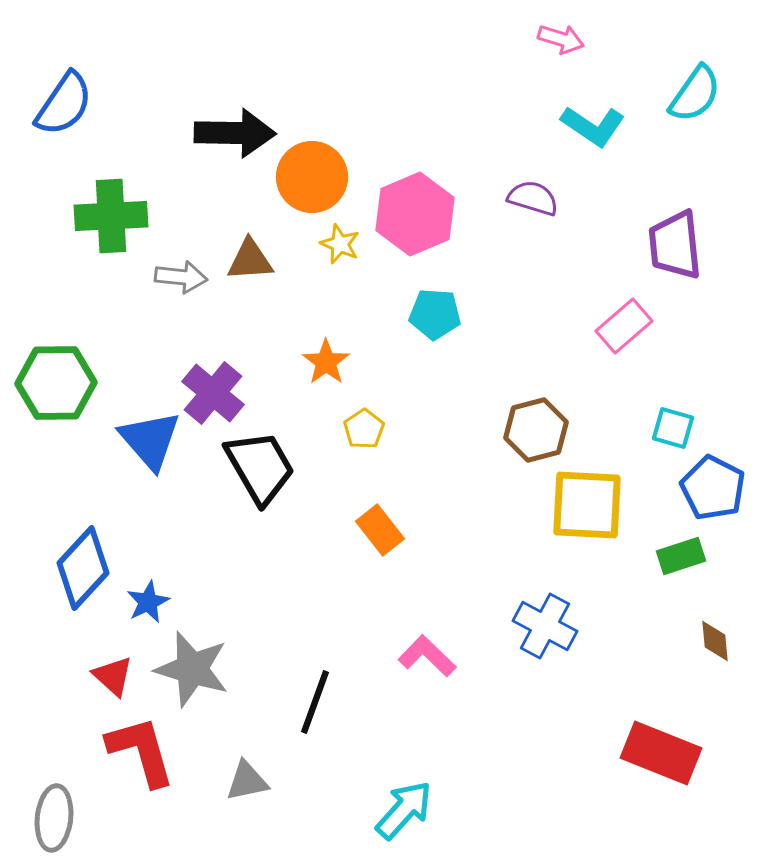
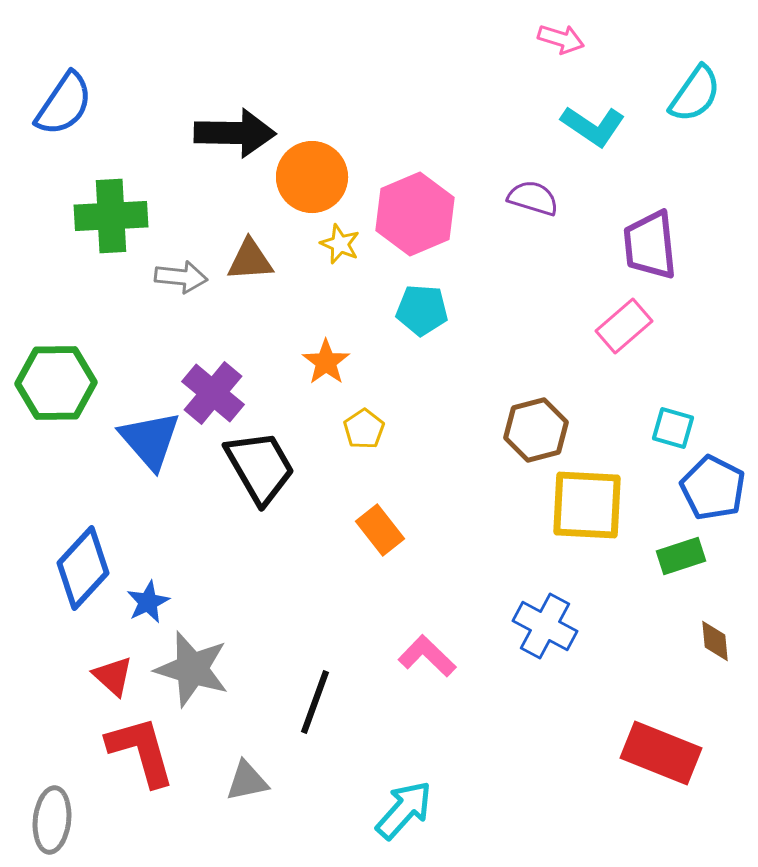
purple trapezoid: moved 25 px left
cyan pentagon: moved 13 px left, 4 px up
gray ellipse: moved 2 px left, 2 px down
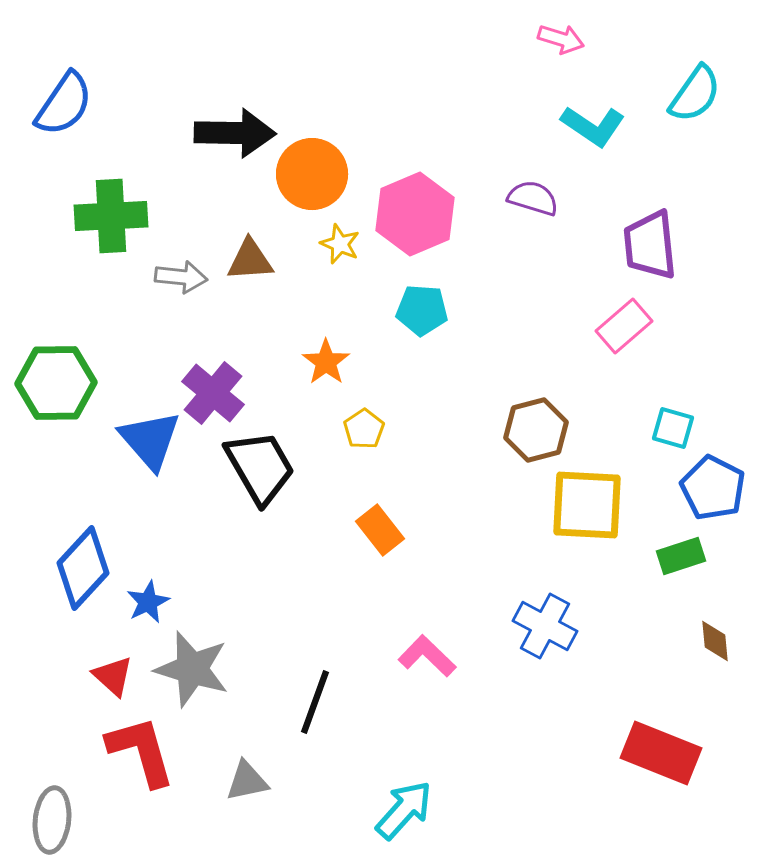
orange circle: moved 3 px up
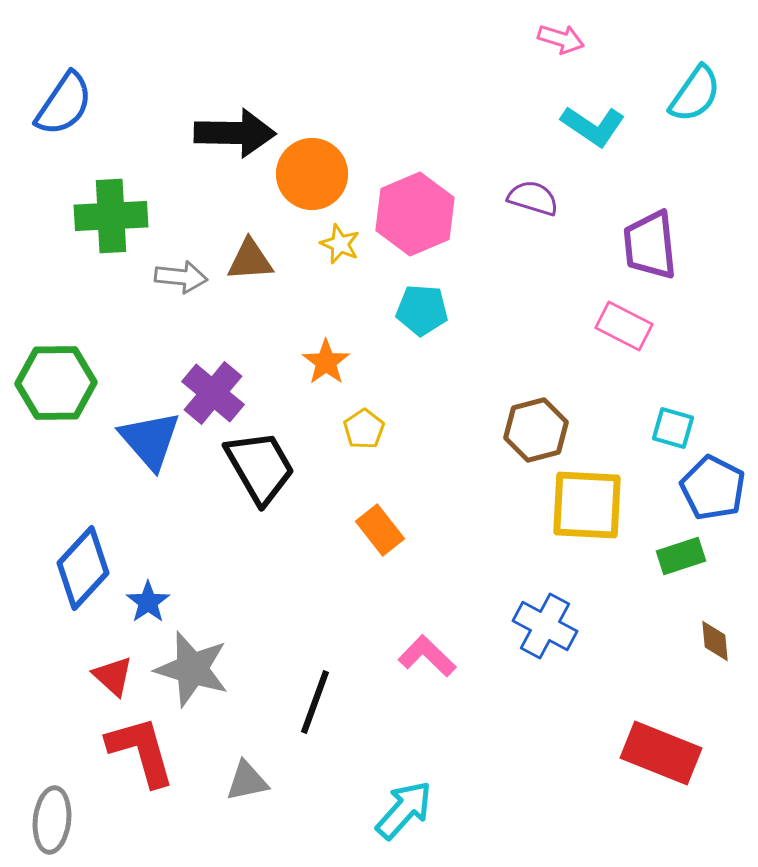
pink rectangle: rotated 68 degrees clockwise
blue star: rotated 9 degrees counterclockwise
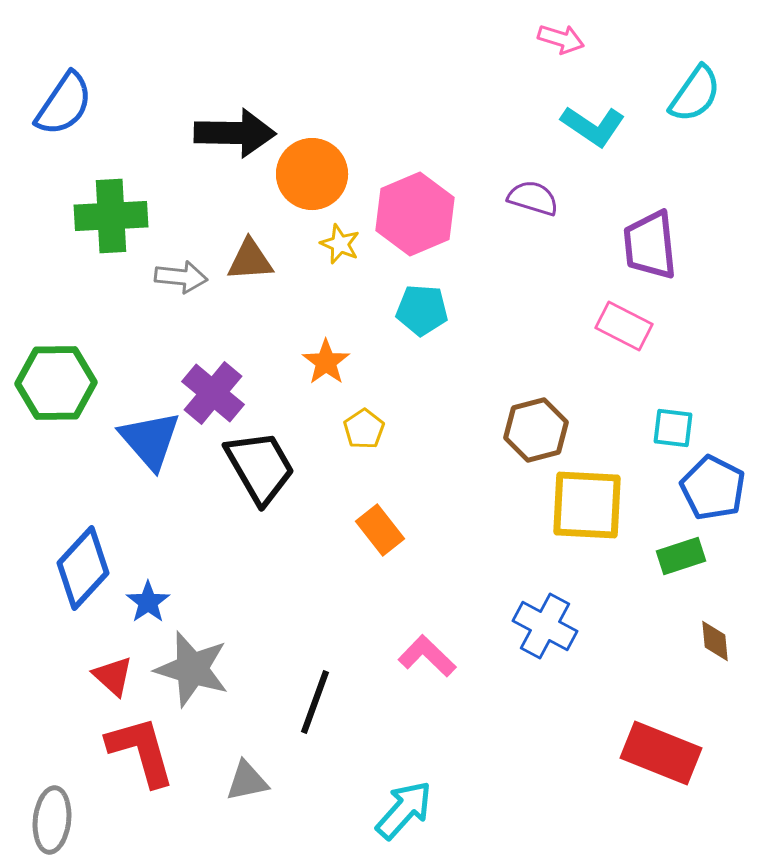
cyan square: rotated 9 degrees counterclockwise
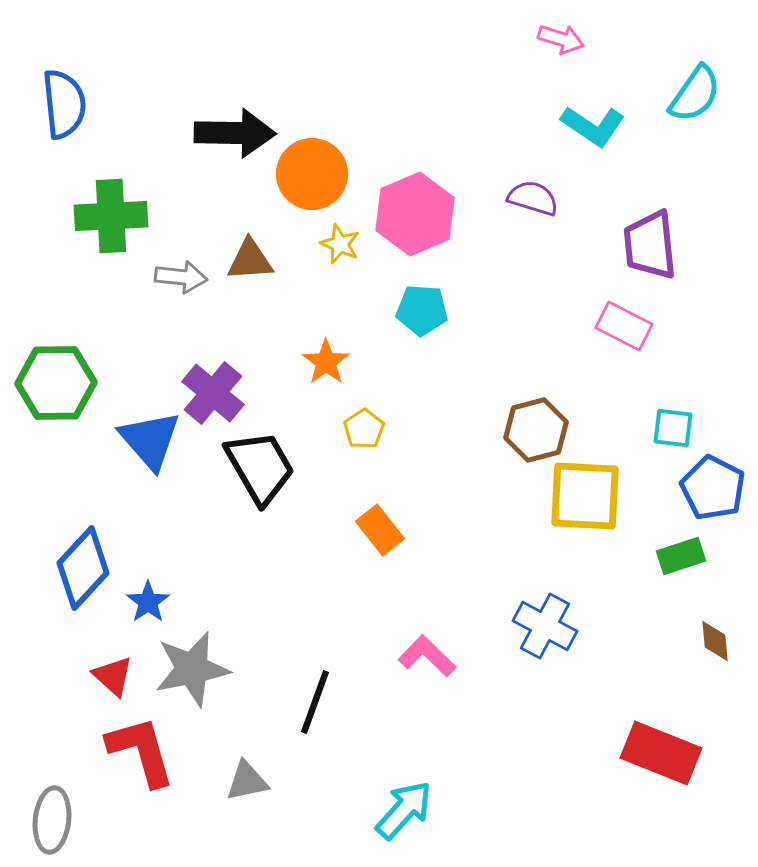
blue semicircle: rotated 40 degrees counterclockwise
yellow square: moved 2 px left, 9 px up
gray star: rotated 28 degrees counterclockwise
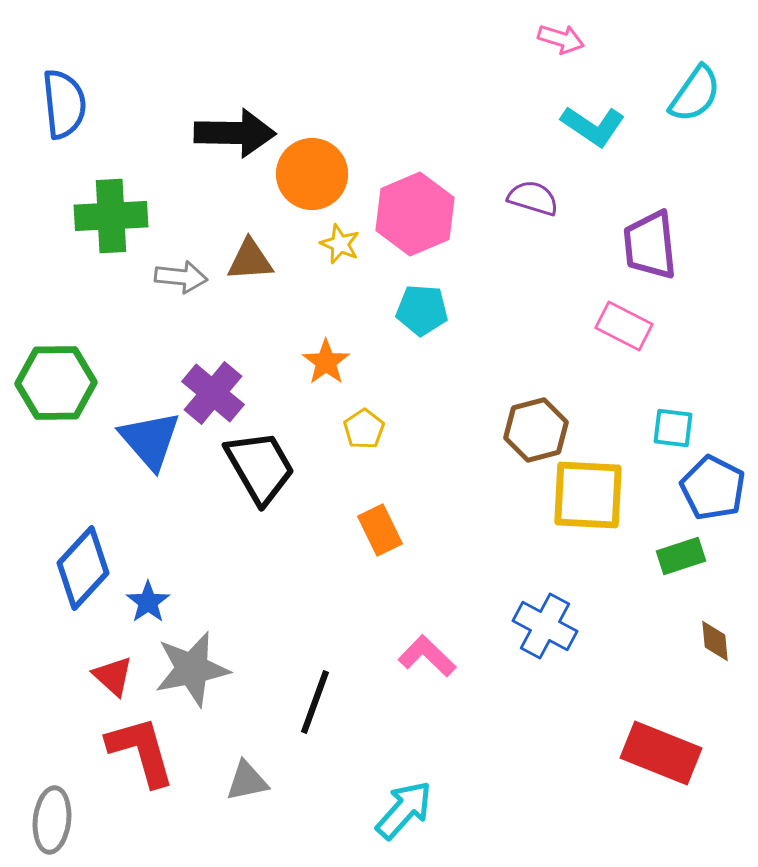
yellow square: moved 3 px right, 1 px up
orange rectangle: rotated 12 degrees clockwise
